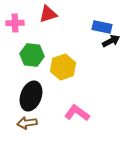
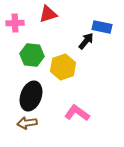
black arrow: moved 25 px left; rotated 24 degrees counterclockwise
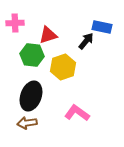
red triangle: moved 21 px down
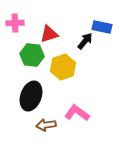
red triangle: moved 1 px right, 1 px up
black arrow: moved 1 px left
brown arrow: moved 19 px right, 2 px down
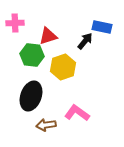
red triangle: moved 1 px left, 2 px down
